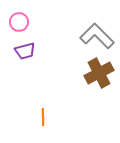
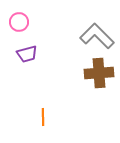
purple trapezoid: moved 2 px right, 3 px down
brown cross: rotated 24 degrees clockwise
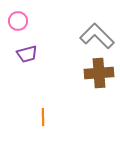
pink circle: moved 1 px left, 1 px up
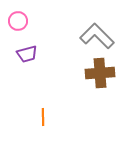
brown cross: moved 1 px right
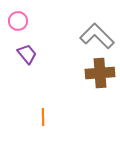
purple trapezoid: rotated 115 degrees counterclockwise
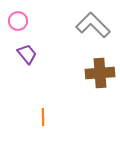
gray L-shape: moved 4 px left, 11 px up
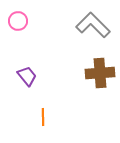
purple trapezoid: moved 22 px down
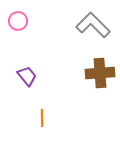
orange line: moved 1 px left, 1 px down
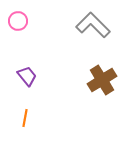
brown cross: moved 2 px right, 7 px down; rotated 28 degrees counterclockwise
orange line: moved 17 px left; rotated 12 degrees clockwise
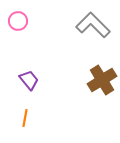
purple trapezoid: moved 2 px right, 4 px down
